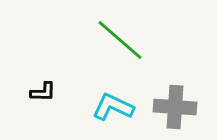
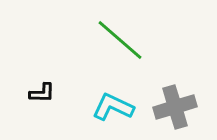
black L-shape: moved 1 px left, 1 px down
gray cross: rotated 21 degrees counterclockwise
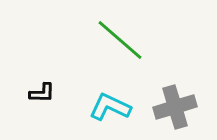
cyan L-shape: moved 3 px left
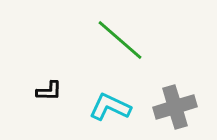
black L-shape: moved 7 px right, 2 px up
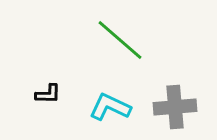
black L-shape: moved 1 px left, 3 px down
gray cross: rotated 12 degrees clockwise
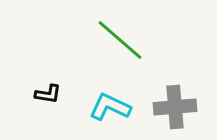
black L-shape: rotated 8 degrees clockwise
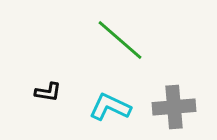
black L-shape: moved 2 px up
gray cross: moved 1 px left
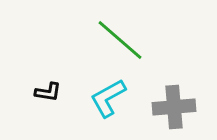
cyan L-shape: moved 2 px left, 9 px up; rotated 54 degrees counterclockwise
